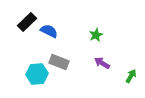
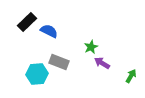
green star: moved 5 px left, 12 px down
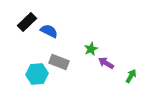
green star: moved 2 px down
purple arrow: moved 4 px right
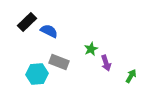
purple arrow: rotated 140 degrees counterclockwise
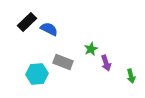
blue semicircle: moved 2 px up
gray rectangle: moved 4 px right
green arrow: rotated 136 degrees clockwise
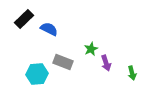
black rectangle: moved 3 px left, 3 px up
green arrow: moved 1 px right, 3 px up
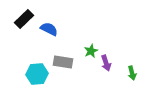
green star: moved 2 px down
gray rectangle: rotated 12 degrees counterclockwise
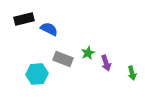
black rectangle: rotated 30 degrees clockwise
green star: moved 3 px left, 2 px down
gray rectangle: moved 3 px up; rotated 12 degrees clockwise
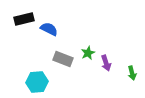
cyan hexagon: moved 8 px down
